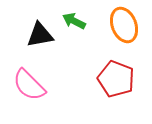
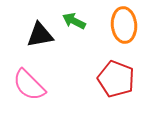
orange ellipse: rotated 16 degrees clockwise
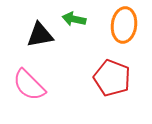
green arrow: moved 2 px up; rotated 15 degrees counterclockwise
orange ellipse: rotated 12 degrees clockwise
red pentagon: moved 4 px left, 1 px up
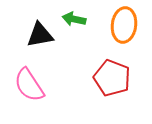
pink semicircle: rotated 12 degrees clockwise
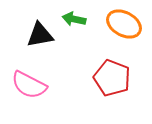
orange ellipse: moved 1 px up; rotated 68 degrees counterclockwise
pink semicircle: rotated 30 degrees counterclockwise
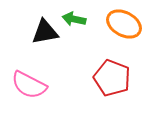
black triangle: moved 5 px right, 3 px up
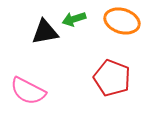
green arrow: rotated 30 degrees counterclockwise
orange ellipse: moved 2 px left, 3 px up; rotated 12 degrees counterclockwise
pink semicircle: moved 1 px left, 6 px down
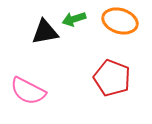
orange ellipse: moved 2 px left
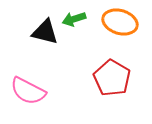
orange ellipse: moved 1 px down
black triangle: rotated 24 degrees clockwise
red pentagon: rotated 9 degrees clockwise
